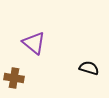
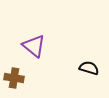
purple triangle: moved 3 px down
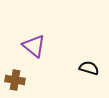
brown cross: moved 1 px right, 2 px down
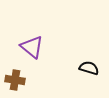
purple triangle: moved 2 px left, 1 px down
